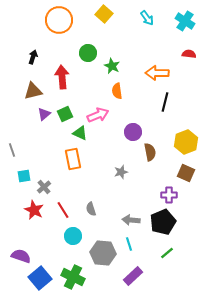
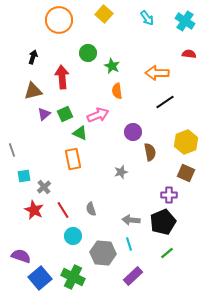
black line: rotated 42 degrees clockwise
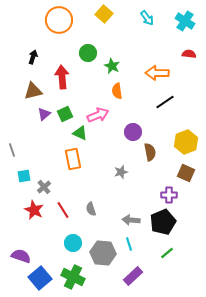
cyan circle: moved 7 px down
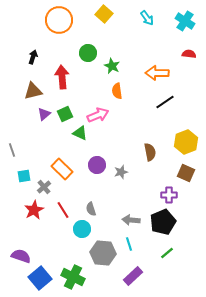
purple circle: moved 36 px left, 33 px down
orange rectangle: moved 11 px left, 10 px down; rotated 35 degrees counterclockwise
red star: rotated 18 degrees clockwise
cyan circle: moved 9 px right, 14 px up
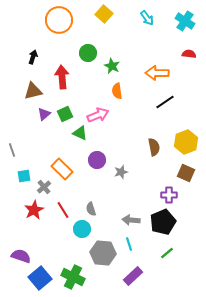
brown semicircle: moved 4 px right, 5 px up
purple circle: moved 5 px up
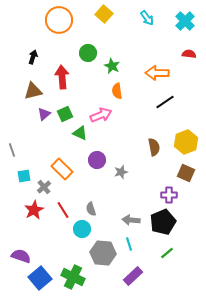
cyan cross: rotated 12 degrees clockwise
pink arrow: moved 3 px right
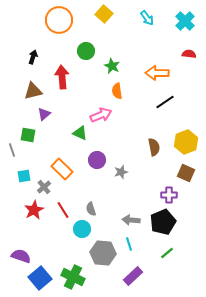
green circle: moved 2 px left, 2 px up
green square: moved 37 px left, 21 px down; rotated 35 degrees clockwise
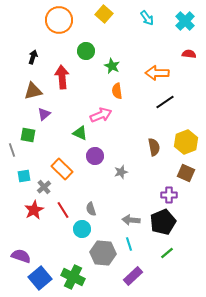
purple circle: moved 2 px left, 4 px up
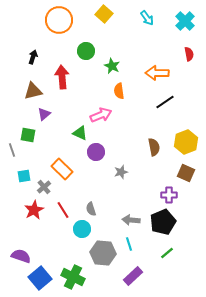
red semicircle: rotated 72 degrees clockwise
orange semicircle: moved 2 px right
purple circle: moved 1 px right, 4 px up
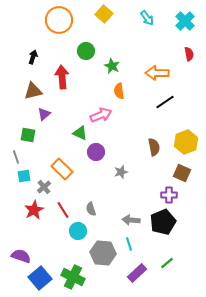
gray line: moved 4 px right, 7 px down
brown square: moved 4 px left
cyan circle: moved 4 px left, 2 px down
green line: moved 10 px down
purple rectangle: moved 4 px right, 3 px up
